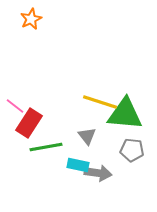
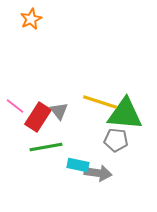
red rectangle: moved 9 px right, 6 px up
gray triangle: moved 28 px left, 25 px up
gray pentagon: moved 16 px left, 10 px up
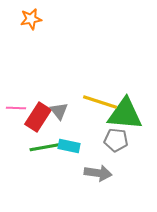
orange star: rotated 15 degrees clockwise
pink line: moved 1 px right, 2 px down; rotated 36 degrees counterclockwise
cyan rectangle: moved 9 px left, 19 px up
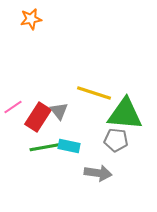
yellow line: moved 6 px left, 9 px up
pink line: moved 3 px left, 1 px up; rotated 36 degrees counterclockwise
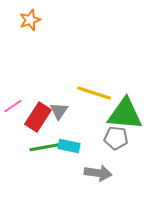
orange star: moved 1 px left, 1 px down; rotated 10 degrees counterclockwise
pink line: moved 1 px up
gray triangle: rotated 12 degrees clockwise
gray pentagon: moved 2 px up
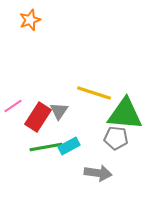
cyan rectangle: rotated 40 degrees counterclockwise
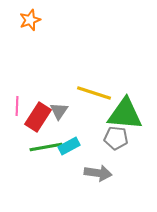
pink line: moved 4 px right; rotated 54 degrees counterclockwise
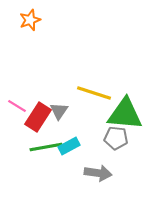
pink line: rotated 60 degrees counterclockwise
